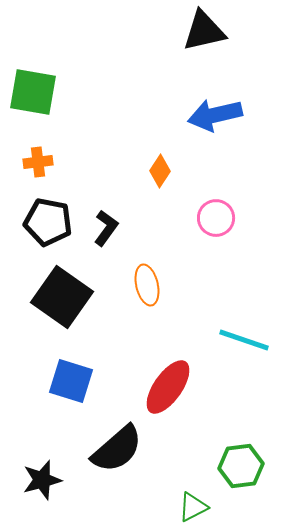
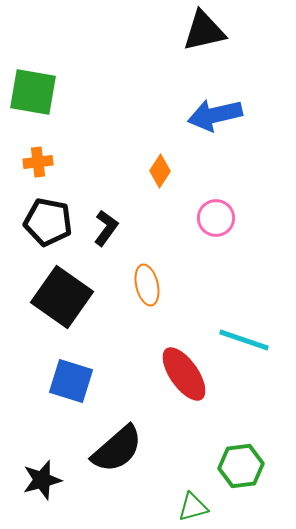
red ellipse: moved 16 px right, 13 px up; rotated 70 degrees counterclockwise
green triangle: rotated 12 degrees clockwise
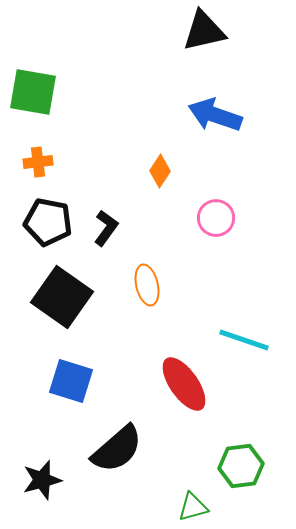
blue arrow: rotated 32 degrees clockwise
red ellipse: moved 10 px down
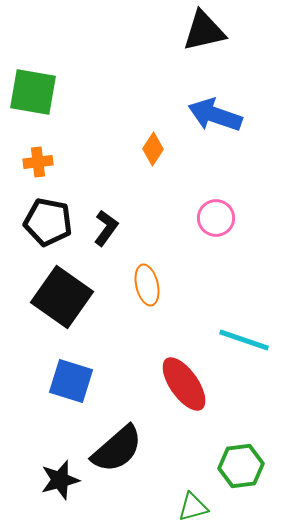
orange diamond: moved 7 px left, 22 px up
black star: moved 18 px right
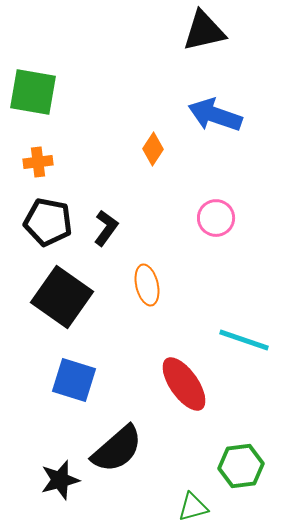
blue square: moved 3 px right, 1 px up
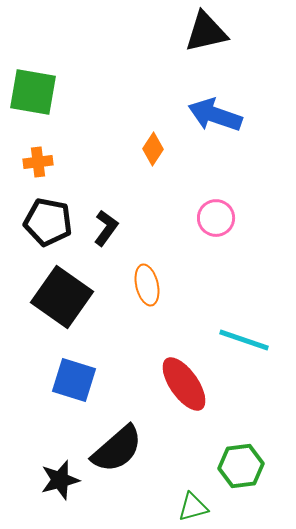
black triangle: moved 2 px right, 1 px down
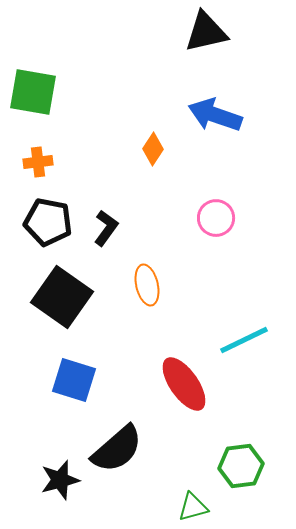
cyan line: rotated 45 degrees counterclockwise
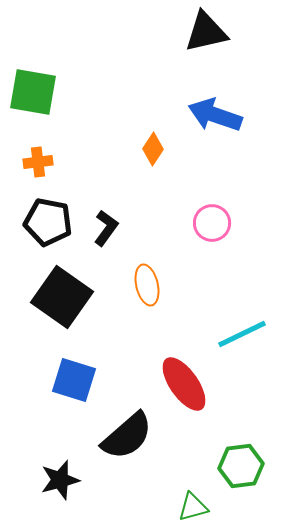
pink circle: moved 4 px left, 5 px down
cyan line: moved 2 px left, 6 px up
black semicircle: moved 10 px right, 13 px up
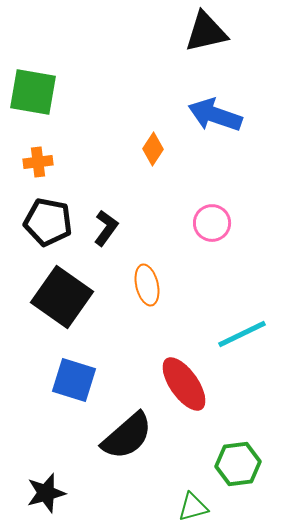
green hexagon: moved 3 px left, 2 px up
black star: moved 14 px left, 13 px down
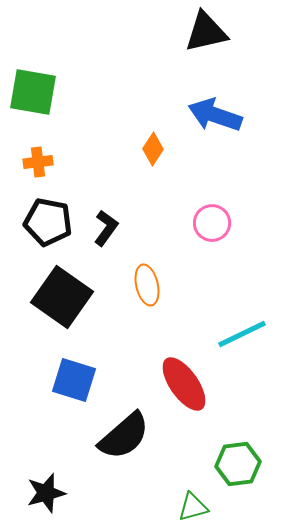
black semicircle: moved 3 px left
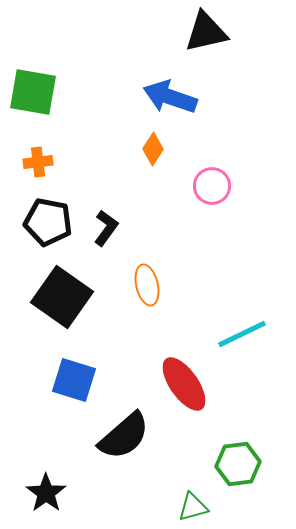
blue arrow: moved 45 px left, 18 px up
pink circle: moved 37 px up
black star: rotated 21 degrees counterclockwise
